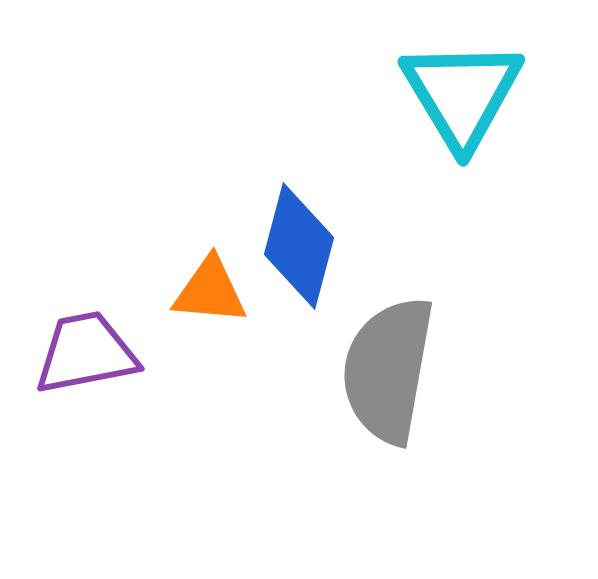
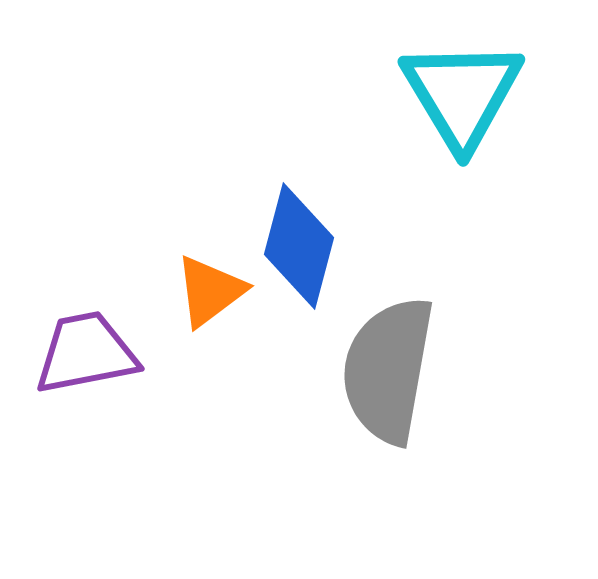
orange triangle: rotated 42 degrees counterclockwise
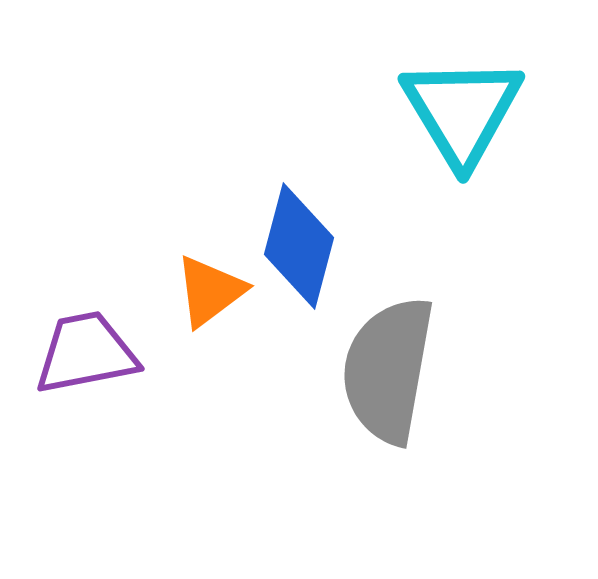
cyan triangle: moved 17 px down
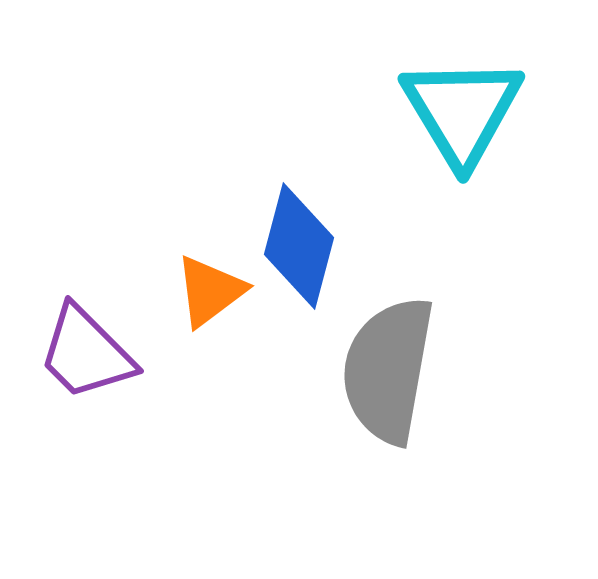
purple trapezoid: rotated 124 degrees counterclockwise
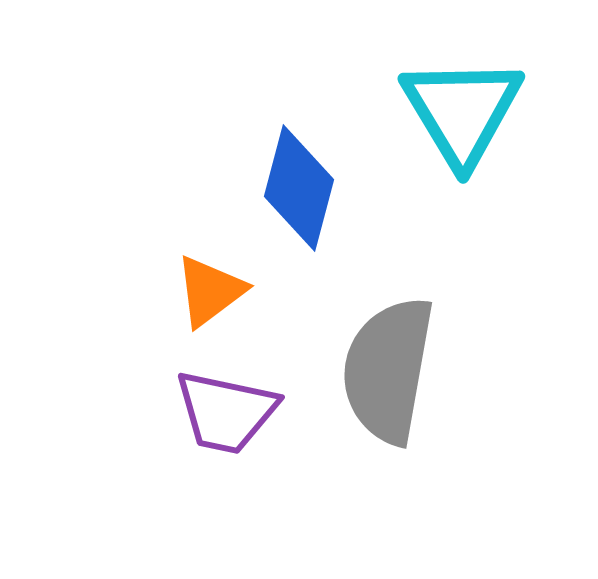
blue diamond: moved 58 px up
purple trapezoid: moved 140 px right, 59 px down; rotated 33 degrees counterclockwise
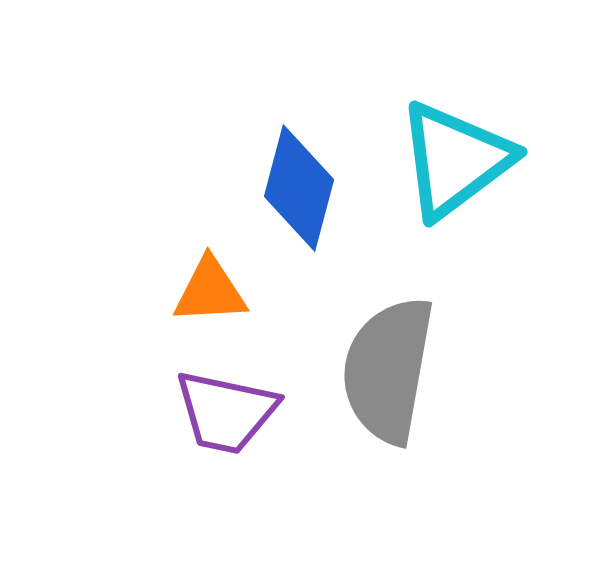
cyan triangle: moved 7 px left, 49 px down; rotated 24 degrees clockwise
orange triangle: rotated 34 degrees clockwise
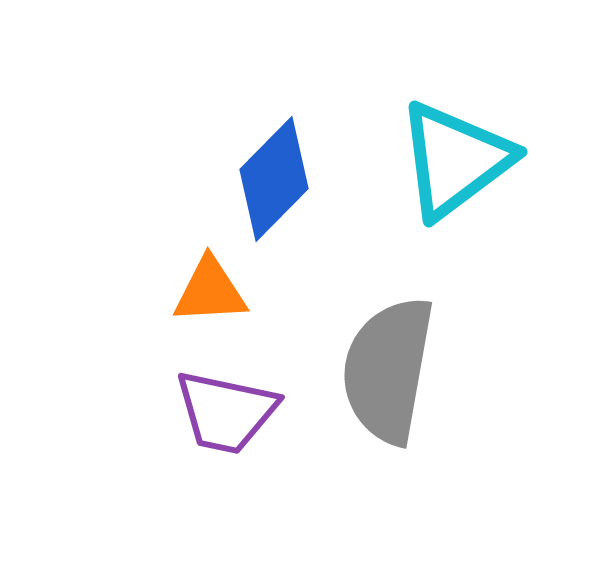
blue diamond: moved 25 px left, 9 px up; rotated 30 degrees clockwise
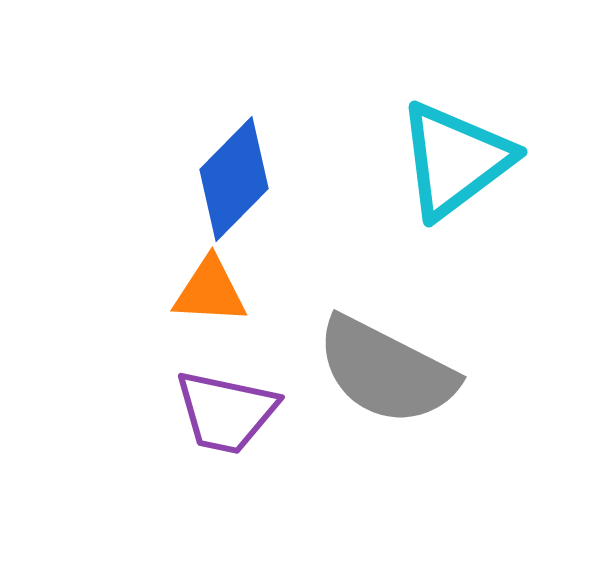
blue diamond: moved 40 px left
orange triangle: rotated 6 degrees clockwise
gray semicircle: moved 2 px left, 1 px down; rotated 73 degrees counterclockwise
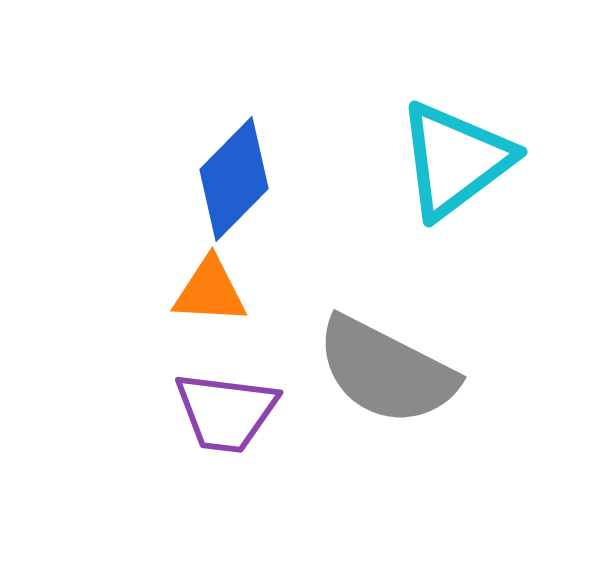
purple trapezoid: rotated 5 degrees counterclockwise
